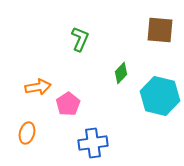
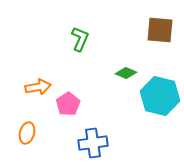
green diamond: moved 5 px right; rotated 70 degrees clockwise
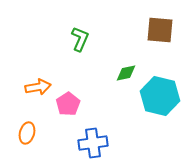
green diamond: rotated 35 degrees counterclockwise
